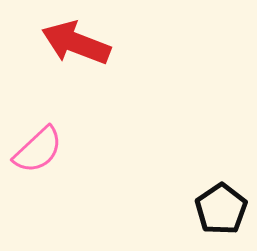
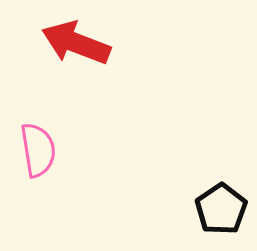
pink semicircle: rotated 56 degrees counterclockwise
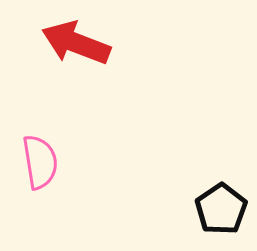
pink semicircle: moved 2 px right, 12 px down
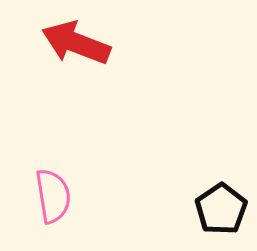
pink semicircle: moved 13 px right, 34 px down
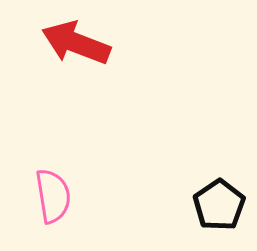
black pentagon: moved 2 px left, 4 px up
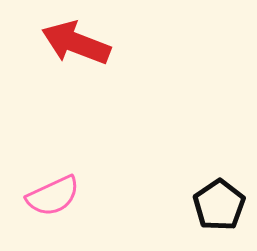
pink semicircle: rotated 74 degrees clockwise
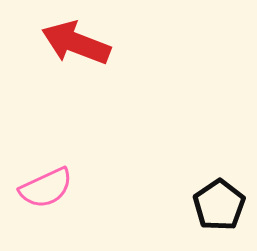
pink semicircle: moved 7 px left, 8 px up
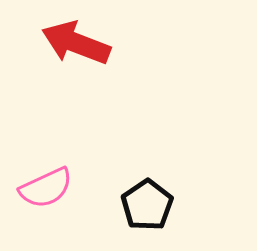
black pentagon: moved 72 px left
